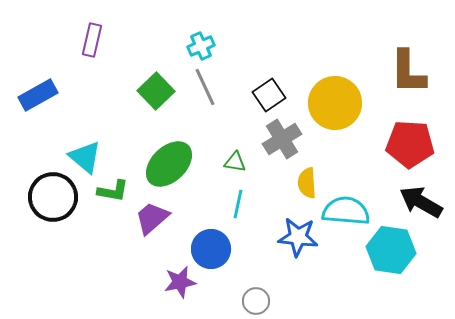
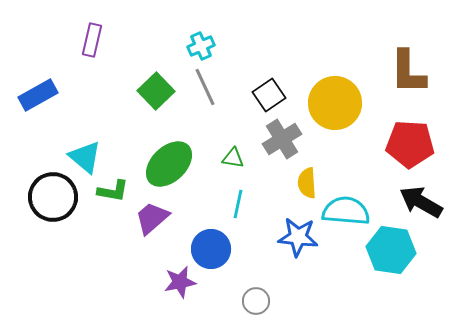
green triangle: moved 2 px left, 4 px up
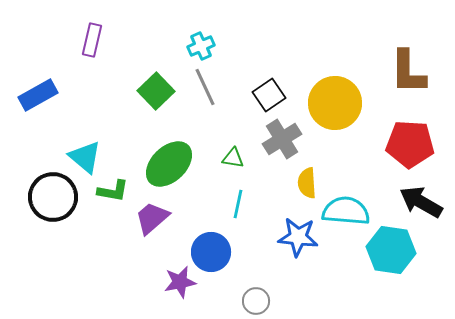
blue circle: moved 3 px down
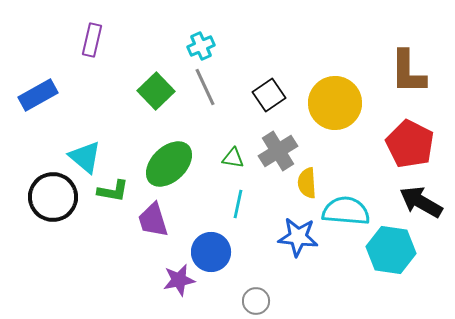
gray cross: moved 4 px left, 12 px down
red pentagon: rotated 24 degrees clockwise
purple trapezoid: moved 1 px right, 2 px down; rotated 66 degrees counterclockwise
purple star: moved 1 px left, 2 px up
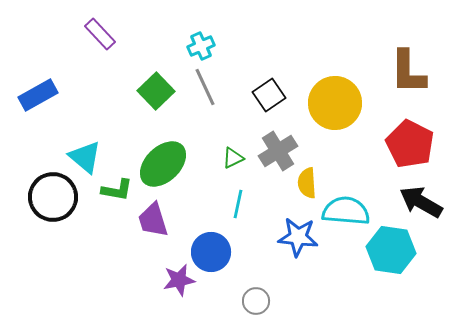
purple rectangle: moved 8 px right, 6 px up; rotated 56 degrees counterclockwise
green triangle: rotated 35 degrees counterclockwise
green ellipse: moved 6 px left
green L-shape: moved 4 px right, 1 px up
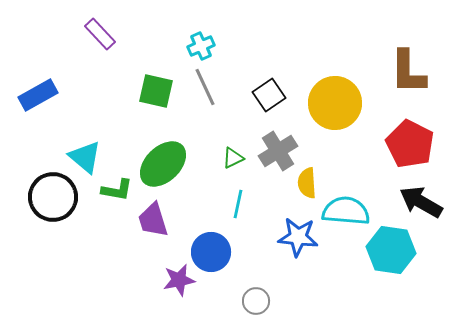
green square: rotated 33 degrees counterclockwise
